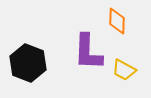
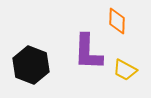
black hexagon: moved 3 px right, 2 px down
yellow trapezoid: moved 1 px right
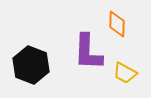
orange diamond: moved 3 px down
yellow trapezoid: moved 3 px down
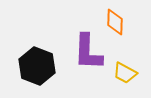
orange diamond: moved 2 px left, 2 px up
black hexagon: moved 6 px right, 1 px down
